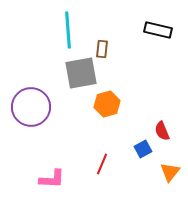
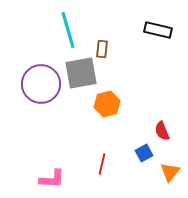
cyan line: rotated 12 degrees counterclockwise
purple circle: moved 10 px right, 23 px up
blue square: moved 1 px right, 4 px down
red line: rotated 10 degrees counterclockwise
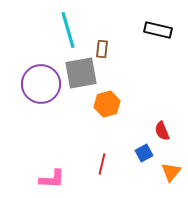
orange triangle: moved 1 px right
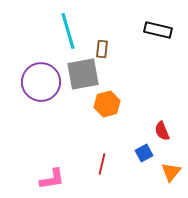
cyan line: moved 1 px down
gray square: moved 2 px right, 1 px down
purple circle: moved 2 px up
pink L-shape: rotated 12 degrees counterclockwise
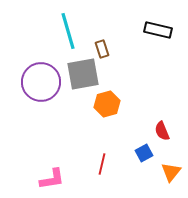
brown rectangle: rotated 24 degrees counterclockwise
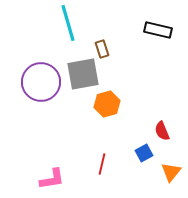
cyan line: moved 8 px up
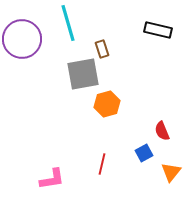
purple circle: moved 19 px left, 43 px up
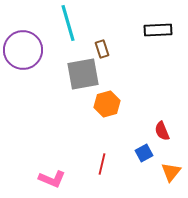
black rectangle: rotated 16 degrees counterclockwise
purple circle: moved 1 px right, 11 px down
pink L-shape: rotated 32 degrees clockwise
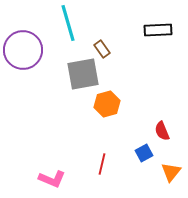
brown rectangle: rotated 18 degrees counterclockwise
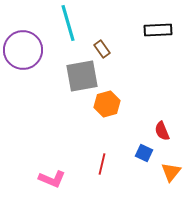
gray square: moved 1 px left, 2 px down
blue square: rotated 36 degrees counterclockwise
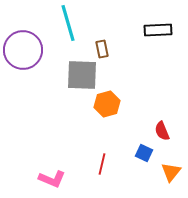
brown rectangle: rotated 24 degrees clockwise
gray square: moved 1 px up; rotated 12 degrees clockwise
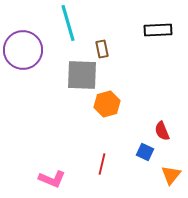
blue square: moved 1 px right, 1 px up
orange triangle: moved 3 px down
